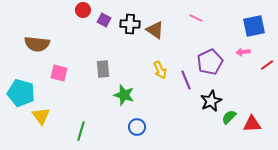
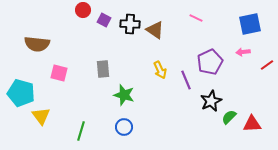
blue square: moved 4 px left, 2 px up
blue circle: moved 13 px left
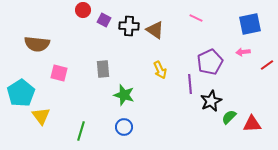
black cross: moved 1 px left, 2 px down
purple line: moved 4 px right, 4 px down; rotated 18 degrees clockwise
cyan pentagon: rotated 24 degrees clockwise
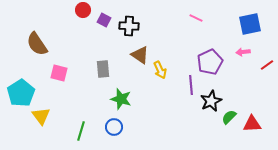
brown triangle: moved 15 px left, 25 px down
brown semicircle: rotated 50 degrees clockwise
purple line: moved 1 px right, 1 px down
green star: moved 3 px left, 4 px down
blue circle: moved 10 px left
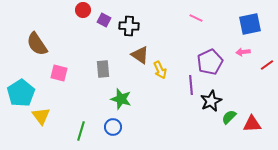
blue circle: moved 1 px left
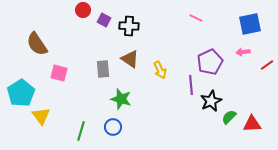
brown triangle: moved 10 px left, 4 px down
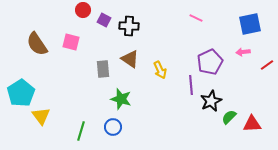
pink square: moved 12 px right, 31 px up
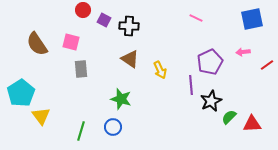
blue square: moved 2 px right, 5 px up
gray rectangle: moved 22 px left
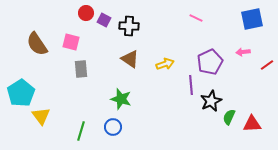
red circle: moved 3 px right, 3 px down
yellow arrow: moved 5 px right, 6 px up; rotated 84 degrees counterclockwise
green semicircle: rotated 21 degrees counterclockwise
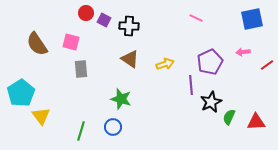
black star: moved 1 px down
red triangle: moved 4 px right, 2 px up
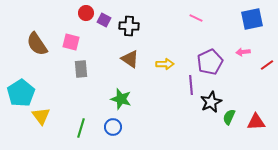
yellow arrow: rotated 18 degrees clockwise
green line: moved 3 px up
